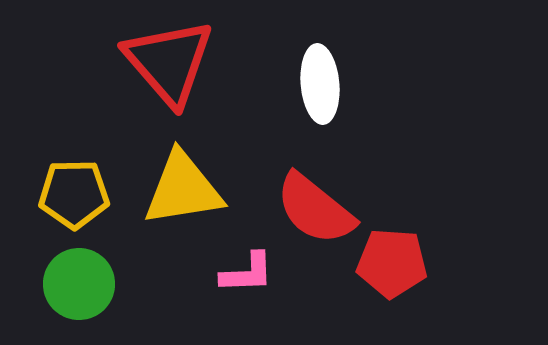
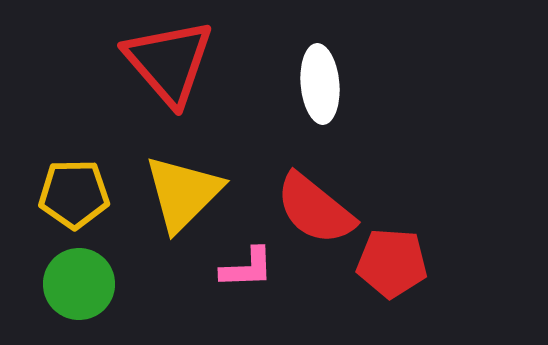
yellow triangle: moved 4 px down; rotated 36 degrees counterclockwise
pink L-shape: moved 5 px up
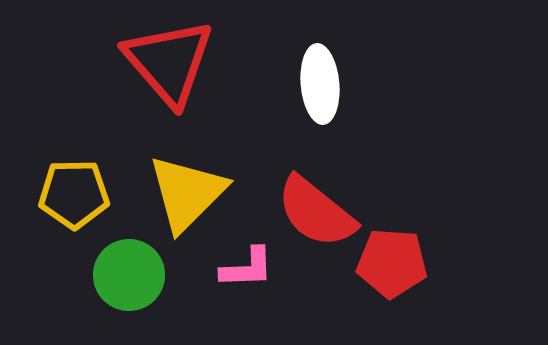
yellow triangle: moved 4 px right
red semicircle: moved 1 px right, 3 px down
green circle: moved 50 px right, 9 px up
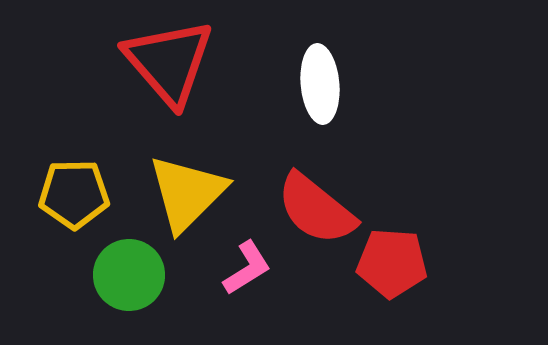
red semicircle: moved 3 px up
pink L-shape: rotated 30 degrees counterclockwise
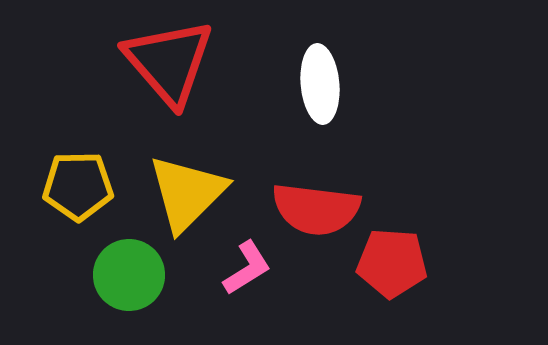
yellow pentagon: moved 4 px right, 8 px up
red semicircle: rotated 32 degrees counterclockwise
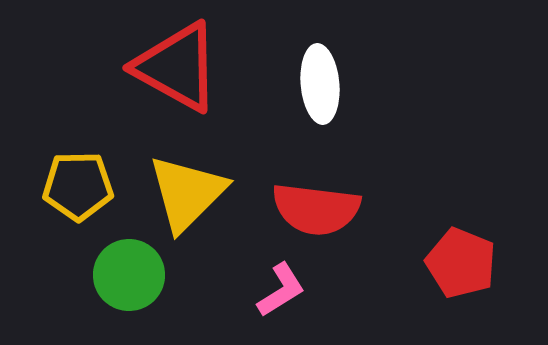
red triangle: moved 8 px right, 5 px down; rotated 20 degrees counterclockwise
red pentagon: moved 69 px right; rotated 18 degrees clockwise
pink L-shape: moved 34 px right, 22 px down
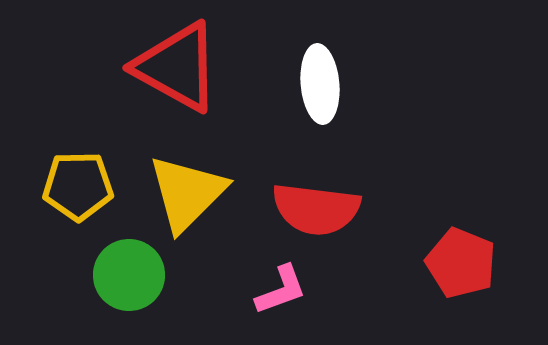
pink L-shape: rotated 12 degrees clockwise
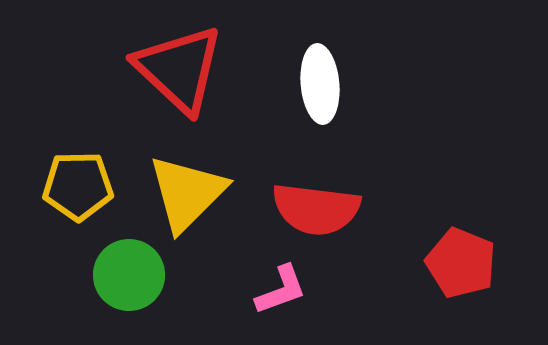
red triangle: moved 2 px right, 2 px down; rotated 14 degrees clockwise
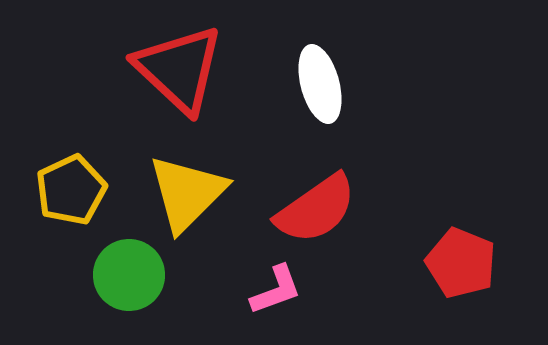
white ellipse: rotated 10 degrees counterclockwise
yellow pentagon: moved 7 px left, 4 px down; rotated 24 degrees counterclockwise
red semicircle: rotated 42 degrees counterclockwise
pink L-shape: moved 5 px left
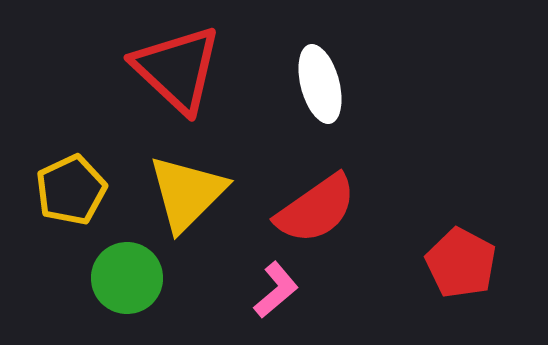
red triangle: moved 2 px left
red pentagon: rotated 6 degrees clockwise
green circle: moved 2 px left, 3 px down
pink L-shape: rotated 20 degrees counterclockwise
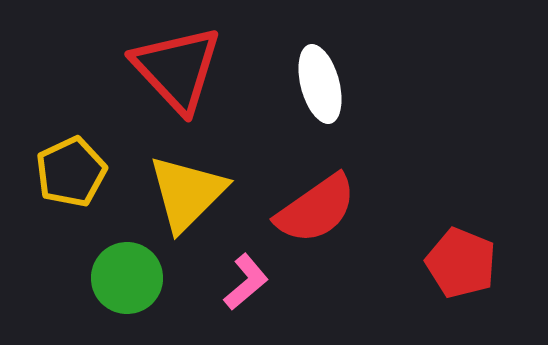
red triangle: rotated 4 degrees clockwise
yellow pentagon: moved 18 px up
red pentagon: rotated 6 degrees counterclockwise
pink L-shape: moved 30 px left, 8 px up
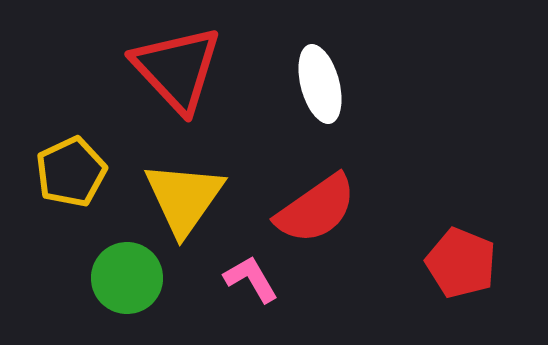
yellow triangle: moved 3 px left, 5 px down; rotated 10 degrees counterclockwise
pink L-shape: moved 5 px right, 3 px up; rotated 80 degrees counterclockwise
